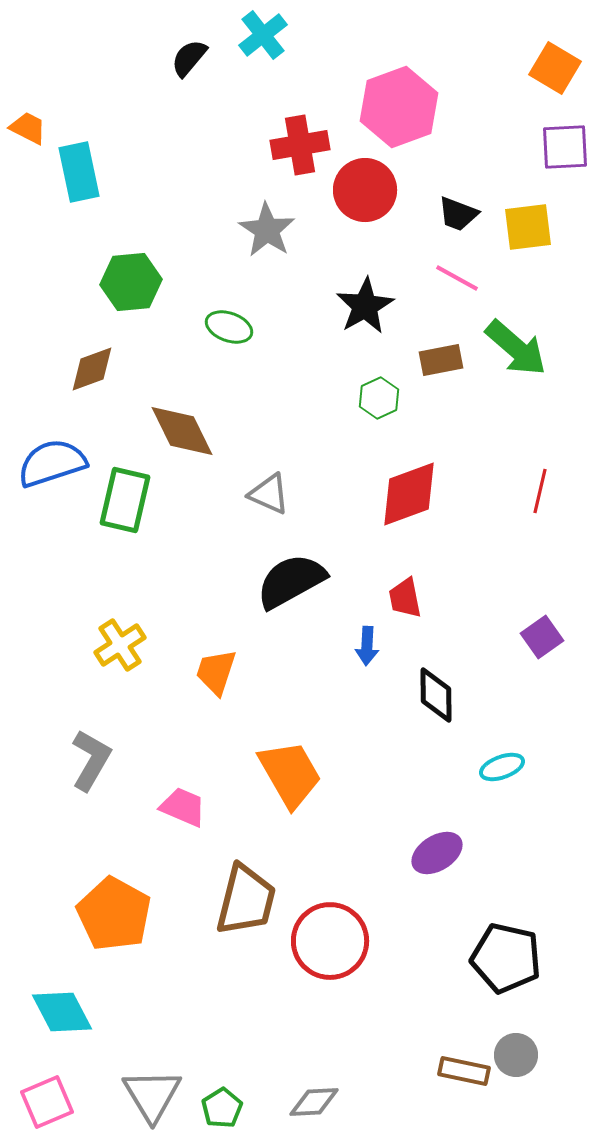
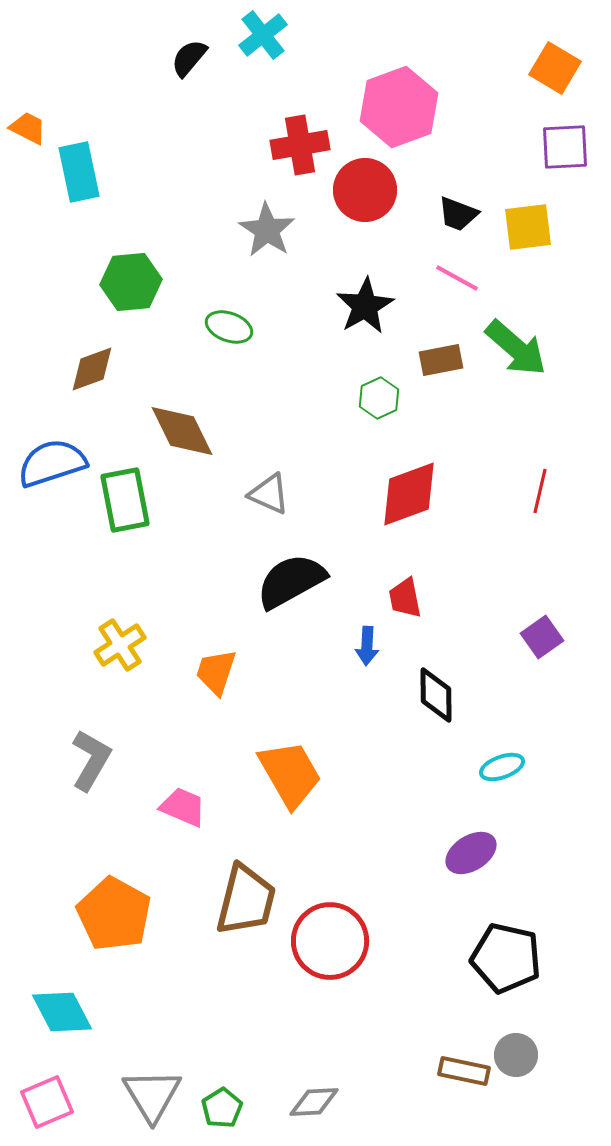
green rectangle at (125, 500): rotated 24 degrees counterclockwise
purple ellipse at (437, 853): moved 34 px right
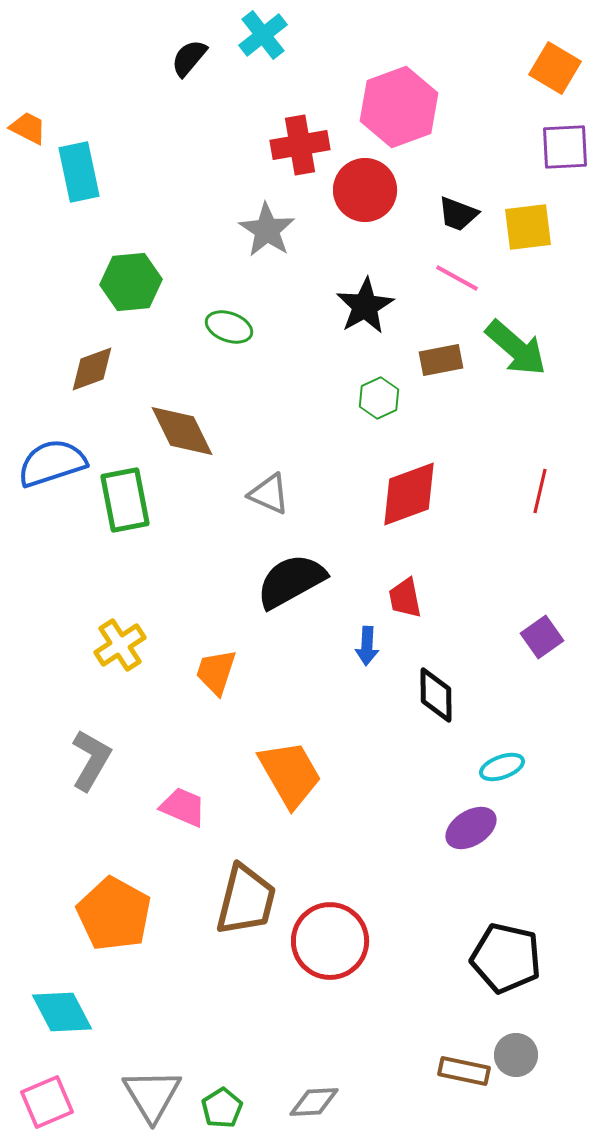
purple ellipse at (471, 853): moved 25 px up
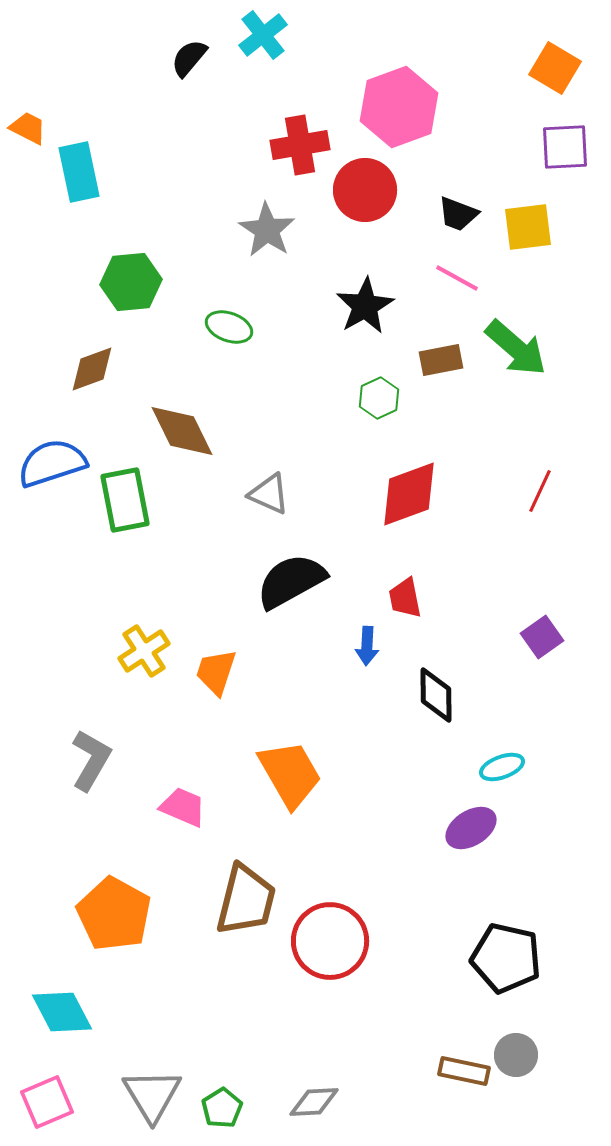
red line at (540, 491): rotated 12 degrees clockwise
yellow cross at (120, 645): moved 24 px right, 6 px down
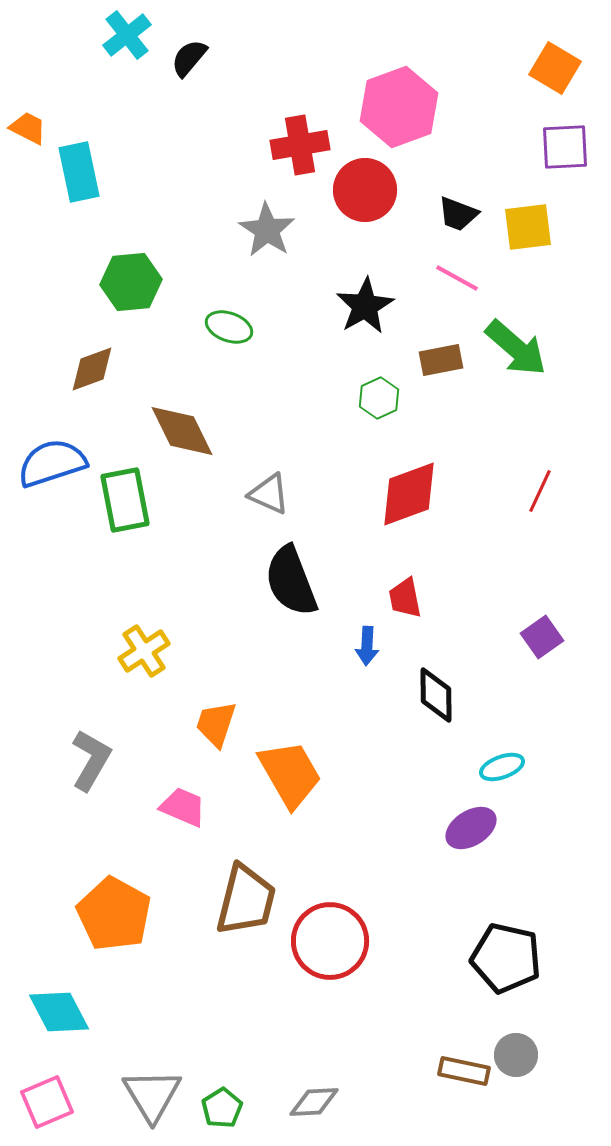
cyan cross at (263, 35): moved 136 px left
black semicircle at (291, 581): rotated 82 degrees counterclockwise
orange trapezoid at (216, 672): moved 52 px down
cyan diamond at (62, 1012): moved 3 px left
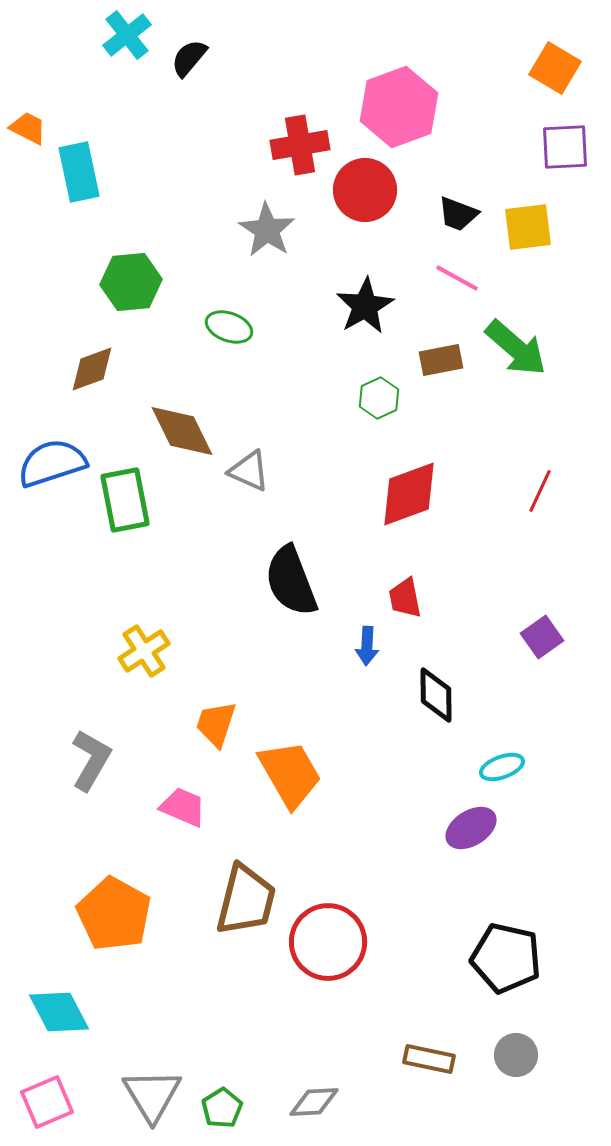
gray triangle at (269, 494): moved 20 px left, 23 px up
red circle at (330, 941): moved 2 px left, 1 px down
brown rectangle at (464, 1071): moved 35 px left, 12 px up
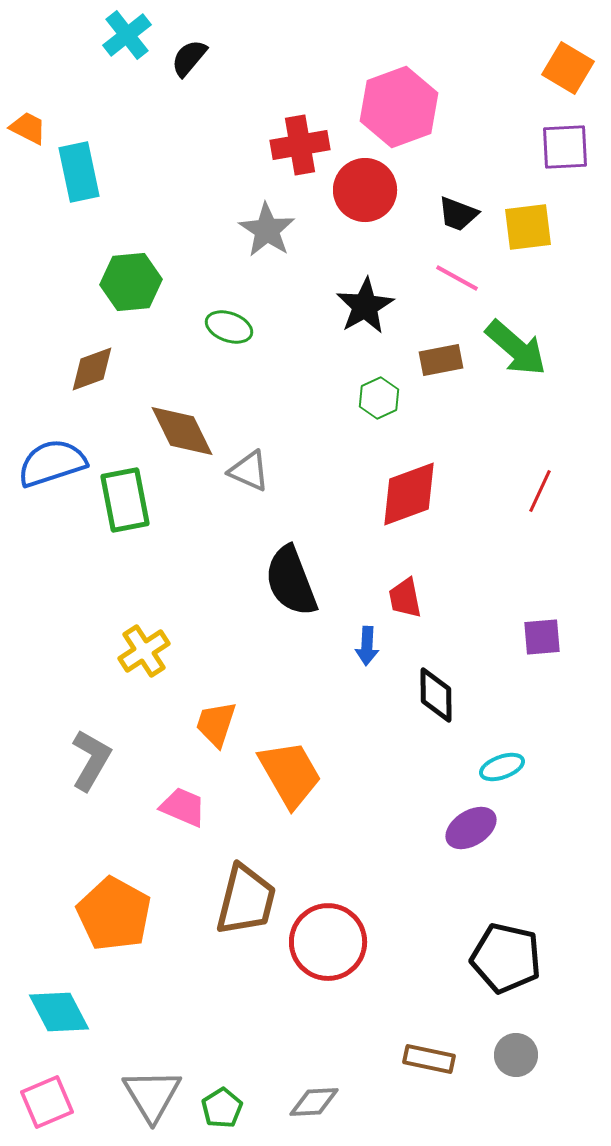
orange square at (555, 68): moved 13 px right
purple square at (542, 637): rotated 30 degrees clockwise
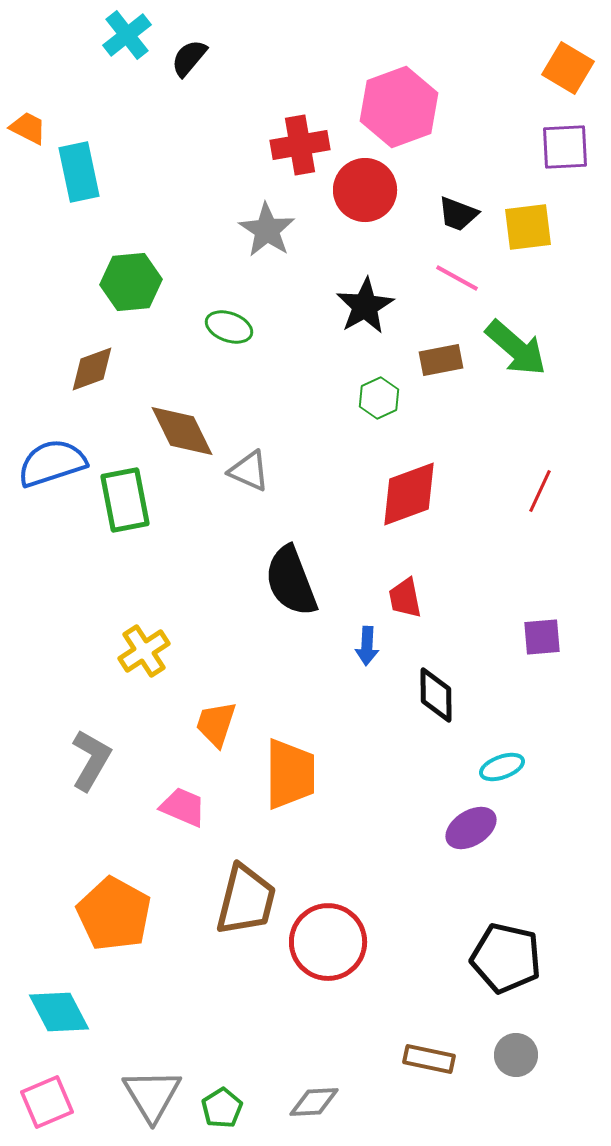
orange trapezoid at (290, 774): rotated 30 degrees clockwise
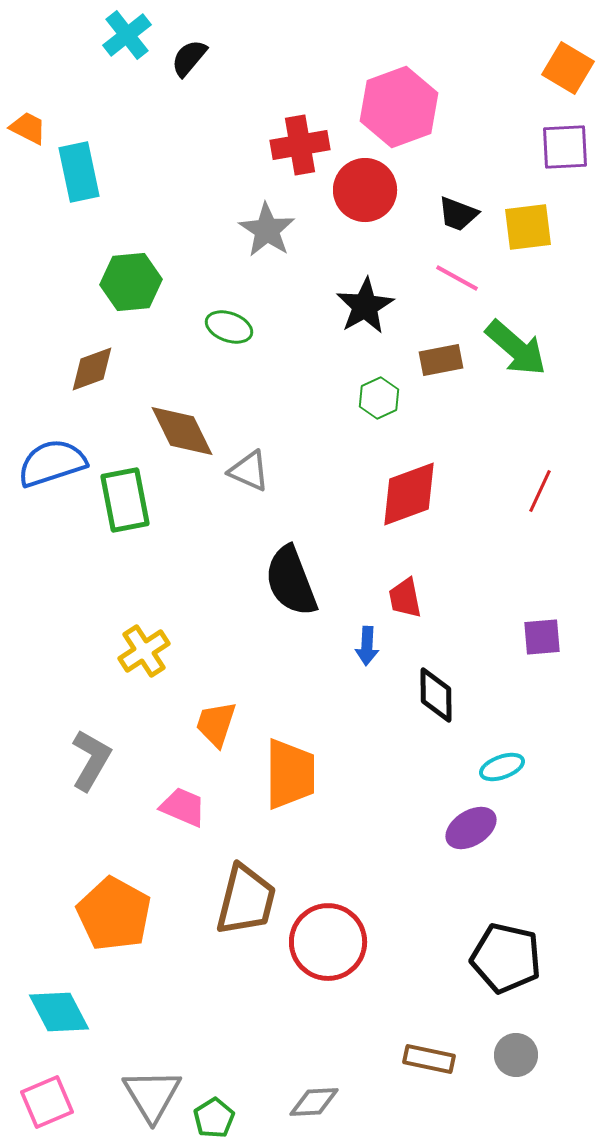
green pentagon at (222, 1108): moved 8 px left, 10 px down
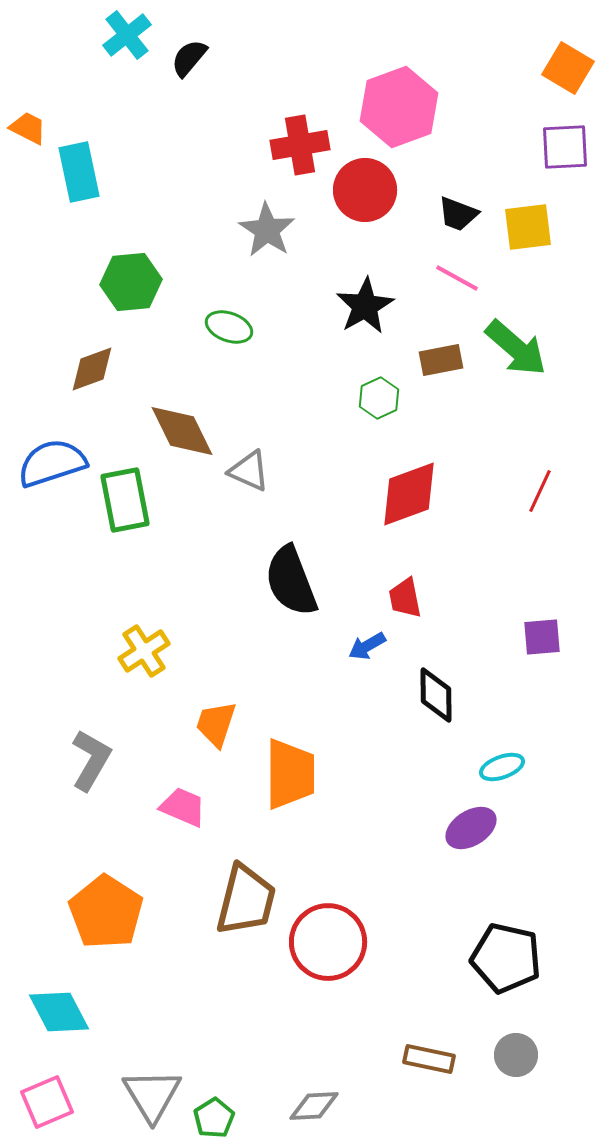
blue arrow at (367, 646): rotated 57 degrees clockwise
orange pentagon at (114, 914): moved 8 px left, 2 px up; rotated 4 degrees clockwise
gray diamond at (314, 1102): moved 4 px down
